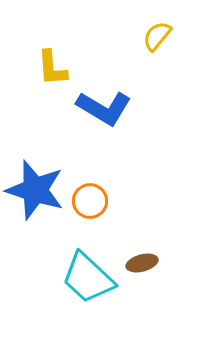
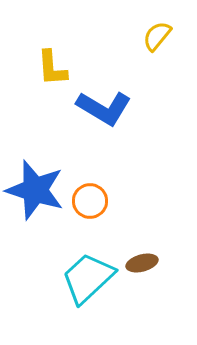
cyan trapezoid: rotated 94 degrees clockwise
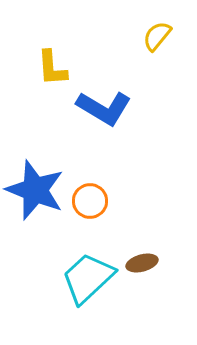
blue star: rotated 4 degrees clockwise
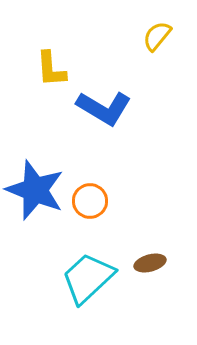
yellow L-shape: moved 1 px left, 1 px down
brown ellipse: moved 8 px right
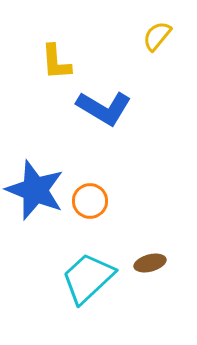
yellow L-shape: moved 5 px right, 7 px up
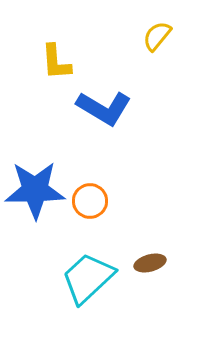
blue star: rotated 22 degrees counterclockwise
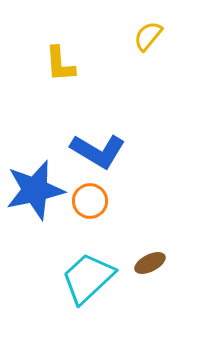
yellow semicircle: moved 9 px left
yellow L-shape: moved 4 px right, 2 px down
blue L-shape: moved 6 px left, 43 px down
blue star: rotated 12 degrees counterclockwise
brown ellipse: rotated 12 degrees counterclockwise
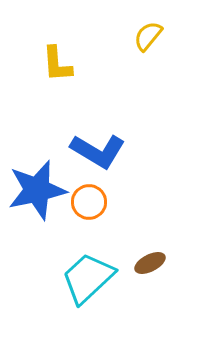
yellow L-shape: moved 3 px left
blue star: moved 2 px right
orange circle: moved 1 px left, 1 px down
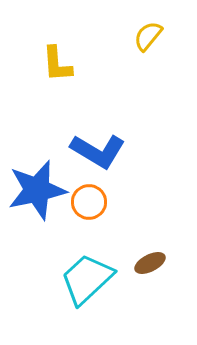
cyan trapezoid: moved 1 px left, 1 px down
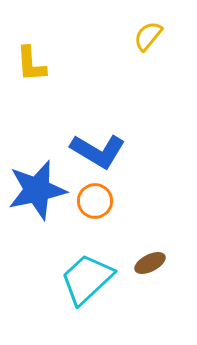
yellow L-shape: moved 26 px left
orange circle: moved 6 px right, 1 px up
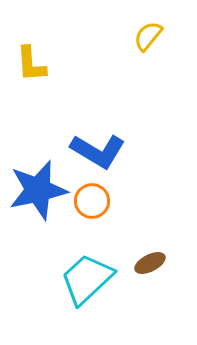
blue star: moved 1 px right
orange circle: moved 3 px left
